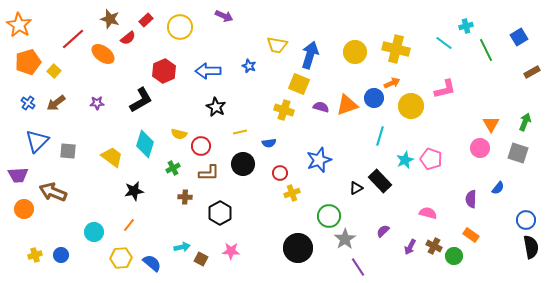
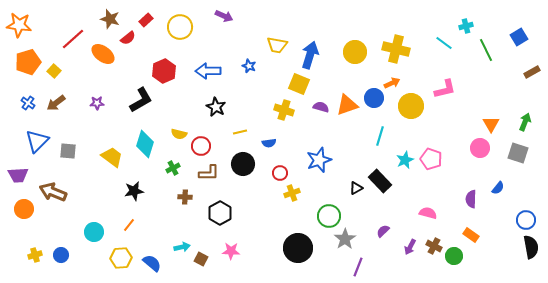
orange star at (19, 25): rotated 25 degrees counterclockwise
purple line at (358, 267): rotated 54 degrees clockwise
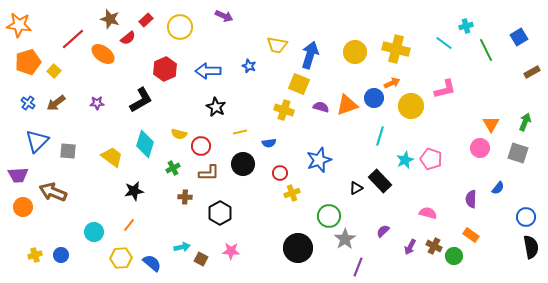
red hexagon at (164, 71): moved 1 px right, 2 px up
orange circle at (24, 209): moved 1 px left, 2 px up
blue circle at (526, 220): moved 3 px up
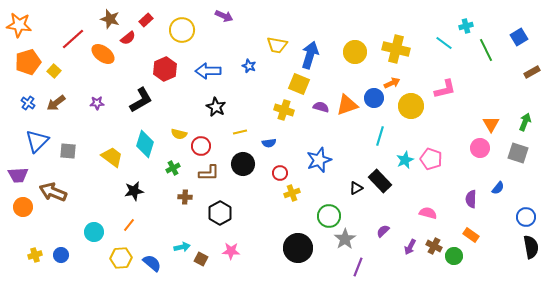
yellow circle at (180, 27): moved 2 px right, 3 px down
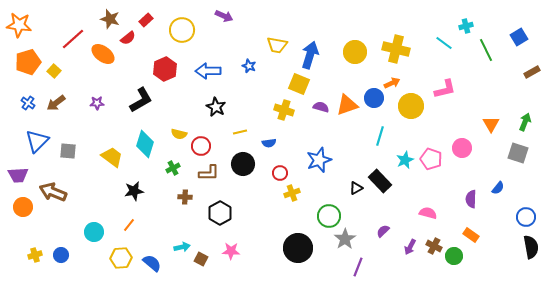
pink circle at (480, 148): moved 18 px left
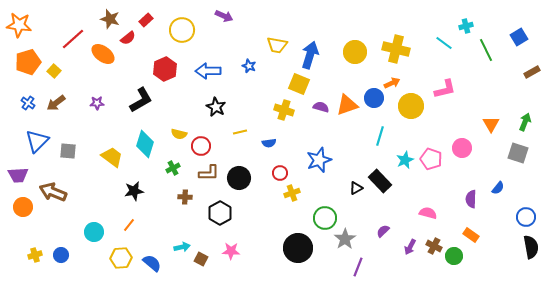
black circle at (243, 164): moved 4 px left, 14 px down
green circle at (329, 216): moved 4 px left, 2 px down
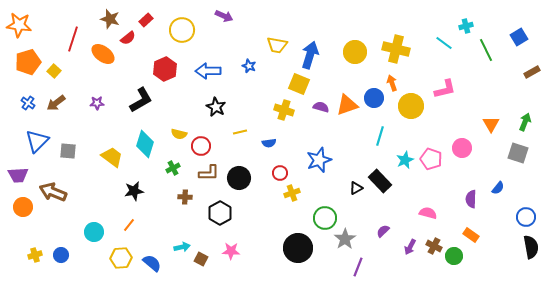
red line at (73, 39): rotated 30 degrees counterclockwise
orange arrow at (392, 83): rotated 84 degrees counterclockwise
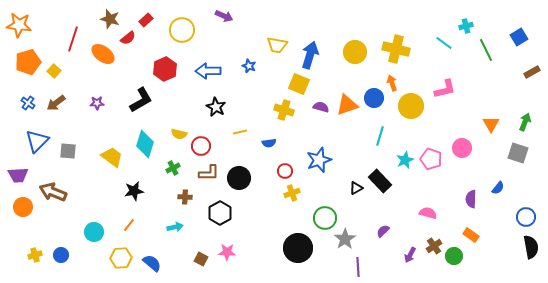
red circle at (280, 173): moved 5 px right, 2 px up
brown cross at (434, 246): rotated 28 degrees clockwise
cyan arrow at (182, 247): moved 7 px left, 20 px up
purple arrow at (410, 247): moved 8 px down
pink star at (231, 251): moved 4 px left, 1 px down
purple line at (358, 267): rotated 24 degrees counterclockwise
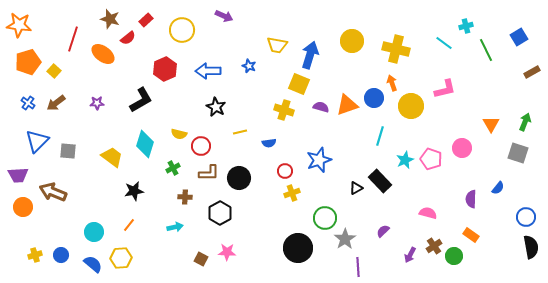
yellow circle at (355, 52): moved 3 px left, 11 px up
blue semicircle at (152, 263): moved 59 px left, 1 px down
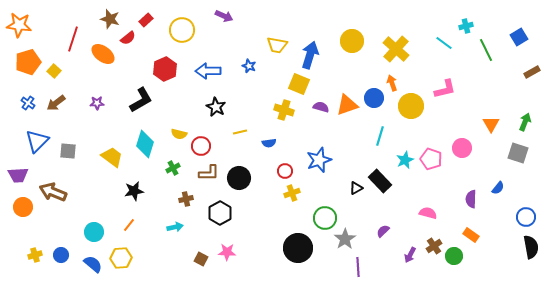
yellow cross at (396, 49): rotated 28 degrees clockwise
brown cross at (185, 197): moved 1 px right, 2 px down; rotated 16 degrees counterclockwise
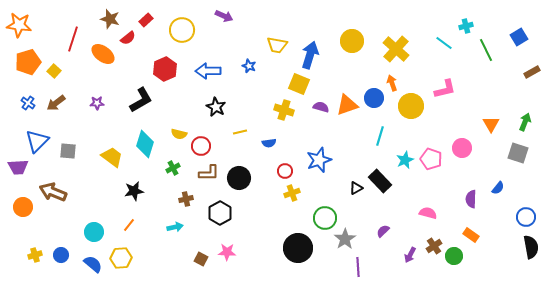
purple trapezoid at (18, 175): moved 8 px up
